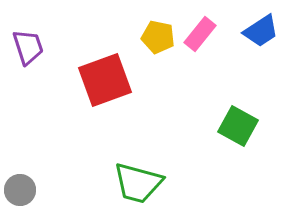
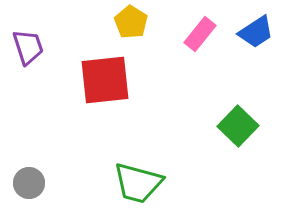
blue trapezoid: moved 5 px left, 1 px down
yellow pentagon: moved 27 px left, 15 px up; rotated 20 degrees clockwise
red square: rotated 14 degrees clockwise
green square: rotated 15 degrees clockwise
gray circle: moved 9 px right, 7 px up
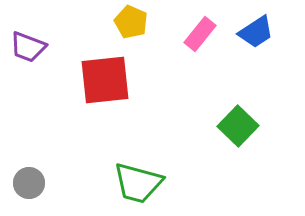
yellow pentagon: rotated 8 degrees counterclockwise
purple trapezoid: rotated 129 degrees clockwise
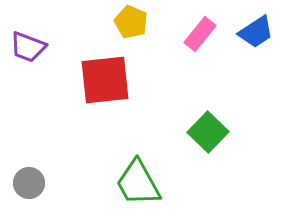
green square: moved 30 px left, 6 px down
green trapezoid: rotated 46 degrees clockwise
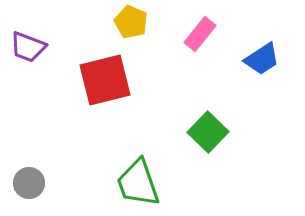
blue trapezoid: moved 6 px right, 27 px down
red square: rotated 8 degrees counterclockwise
green trapezoid: rotated 10 degrees clockwise
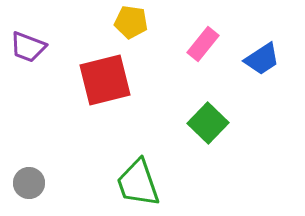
yellow pentagon: rotated 16 degrees counterclockwise
pink rectangle: moved 3 px right, 10 px down
green square: moved 9 px up
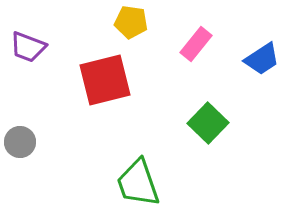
pink rectangle: moved 7 px left
gray circle: moved 9 px left, 41 px up
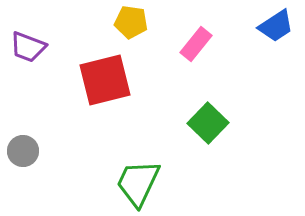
blue trapezoid: moved 14 px right, 33 px up
gray circle: moved 3 px right, 9 px down
green trapezoid: rotated 44 degrees clockwise
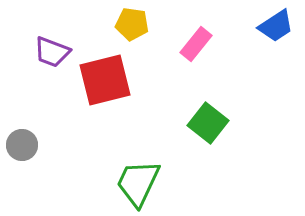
yellow pentagon: moved 1 px right, 2 px down
purple trapezoid: moved 24 px right, 5 px down
green square: rotated 6 degrees counterclockwise
gray circle: moved 1 px left, 6 px up
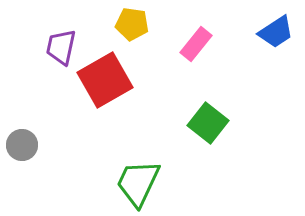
blue trapezoid: moved 6 px down
purple trapezoid: moved 9 px right, 5 px up; rotated 81 degrees clockwise
red square: rotated 16 degrees counterclockwise
